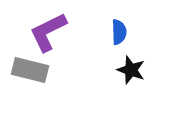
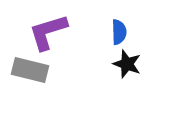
purple L-shape: rotated 9 degrees clockwise
black star: moved 4 px left, 6 px up
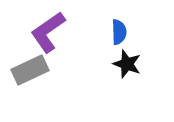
purple L-shape: rotated 18 degrees counterclockwise
gray rectangle: rotated 39 degrees counterclockwise
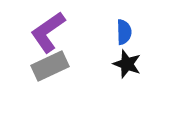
blue semicircle: moved 5 px right
gray rectangle: moved 20 px right, 4 px up
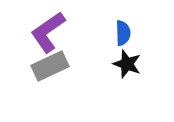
blue semicircle: moved 1 px left, 1 px down
